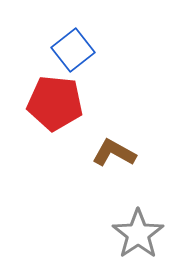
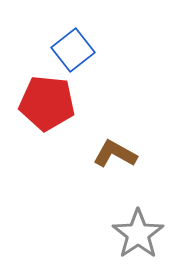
red pentagon: moved 8 px left
brown L-shape: moved 1 px right, 1 px down
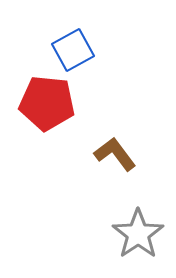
blue square: rotated 9 degrees clockwise
brown L-shape: rotated 24 degrees clockwise
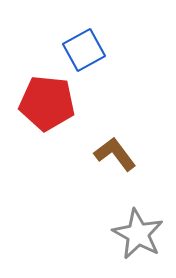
blue square: moved 11 px right
gray star: rotated 9 degrees counterclockwise
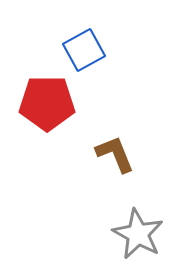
red pentagon: rotated 6 degrees counterclockwise
brown L-shape: rotated 15 degrees clockwise
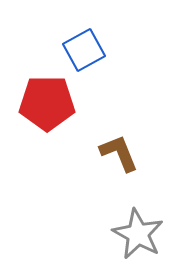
brown L-shape: moved 4 px right, 1 px up
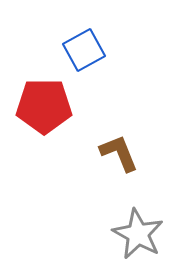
red pentagon: moved 3 px left, 3 px down
